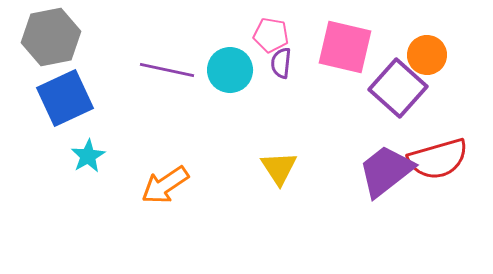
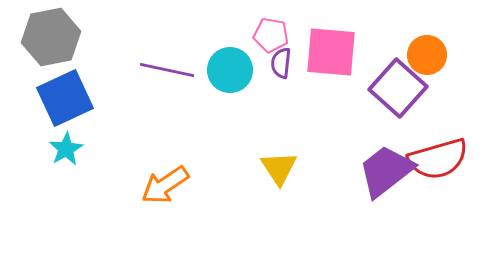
pink square: moved 14 px left, 5 px down; rotated 8 degrees counterclockwise
cyan star: moved 22 px left, 7 px up
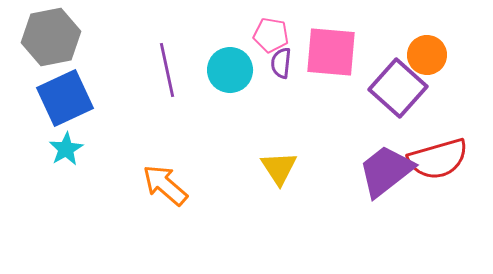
purple line: rotated 66 degrees clockwise
orange arrow: rotated 75 degrees clockwise
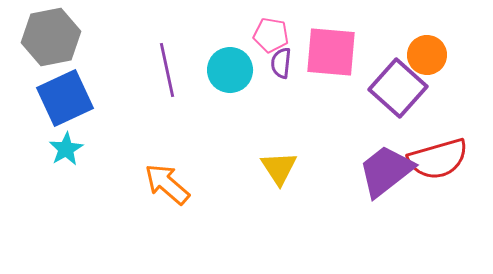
orange arrow: moved 2 px right, 1 px up
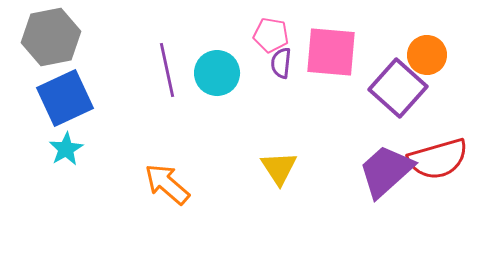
cyan circle: moved 13 px left, 3 px down
purple trapezoid: rotated 4 degrees counterclockwise
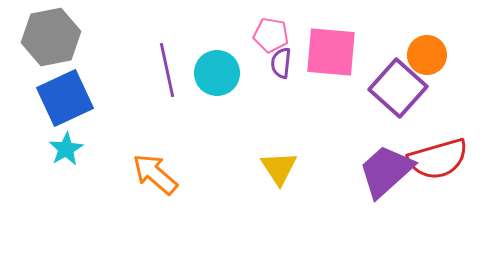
orange arrow: moved 12 px left, 10 px up
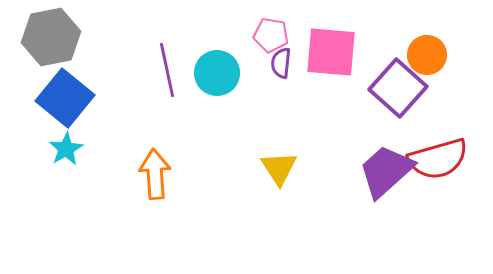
blue square: rotated 26 degrees counterclockwise
orange arrow: rotated 45 degrees clockwise
